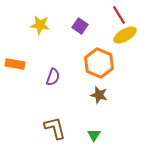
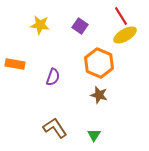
red line: moved 2 px right, 1 px down
brown L-shape: rotated 20 degrees counterclockwise
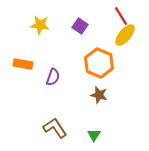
yellow ellipse: rotated 20 degrees counterclockwise
orange rectangle: moved 8 px right
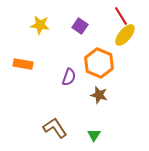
purple semicircle: moved 16 px right
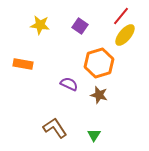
red line: rotated 72 degrees clockwise
orange hexagon: rotated 20 degrees clockwise
purple semicircle: moved 7 px down; rotated 84 degrees counterclockwise
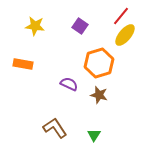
yellow star: moved 5 px left, 1 px down
